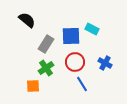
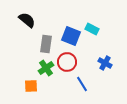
blue square: rotated 24 degrees clockwise
gray rectangle: rotated 24 degrees counterclockwise
red circle: moved 8 px left
orange square: moved 2 px left
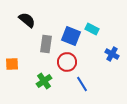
blue cross: moved 7 px right, 9 px up
green cross: moved 2 px left, 13 px down
orange square: moved 19 px left, 22 px up
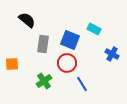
cyan rectangle: moved 2 px right
blue square: moved 1 px left, 4 px down
gray rectangle: moved 3 px left
red circle: moved 1 px down
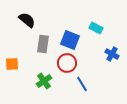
cyan rectangle: moved 2 px right, 1 px up
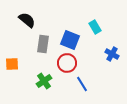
cyan rectangle: moved 1 px left, 1 px up; rotated 32 degrees clockwise
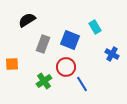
black semicircle: rotated 72 degrees counterclockwise
gray rectangle: rotated 12 degrees clockwise
red circle: moved 1 px left, 4 px down
